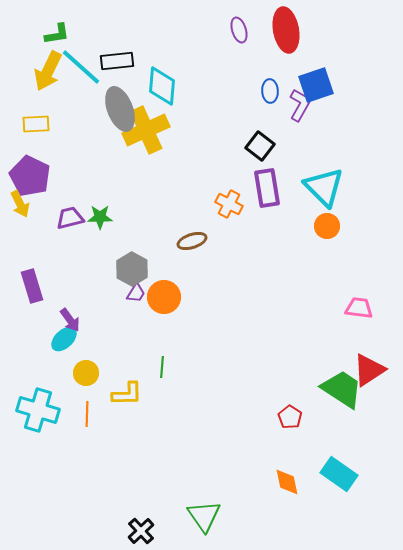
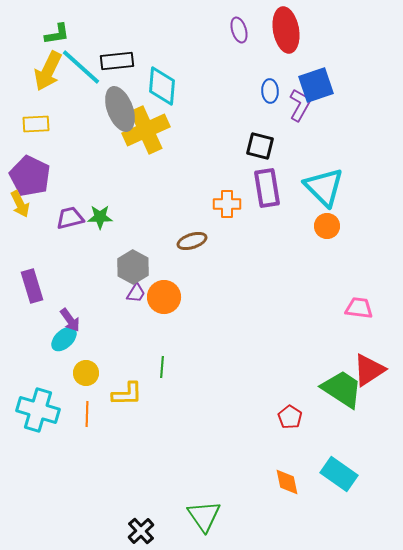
black square at (260, 146): rotated 24 degrees counterclockwise
orange cross at (229, 204): moved 2 px left; rotated 28 degrees counterclockwise
gray hexagon at (132, 269): moved 1 px right, 2 px up
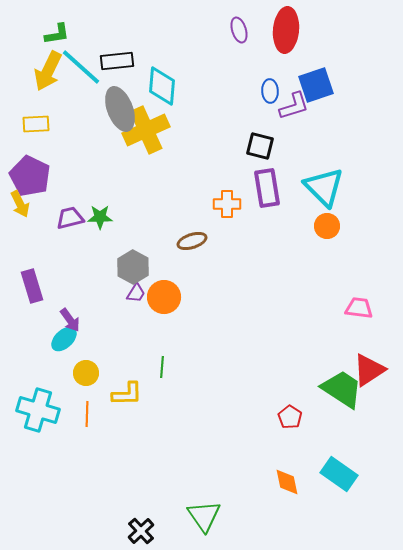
red ellipse at (286, 30): rotated 15 degrees clockwise
purple L-shape at (300, 105): moved 6 px left, 1 px down; rotated 44 degrees clockwise
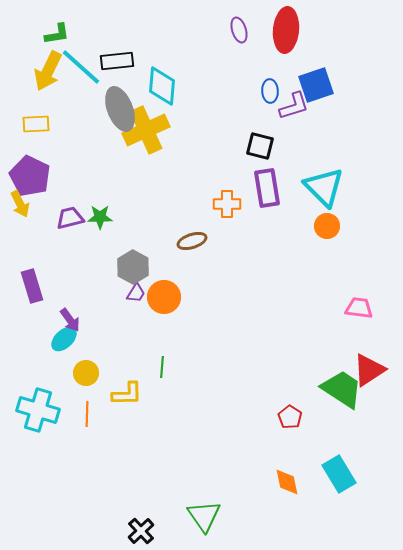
cyan rectangle at (339, 474): rotated 24 degrees clockwise
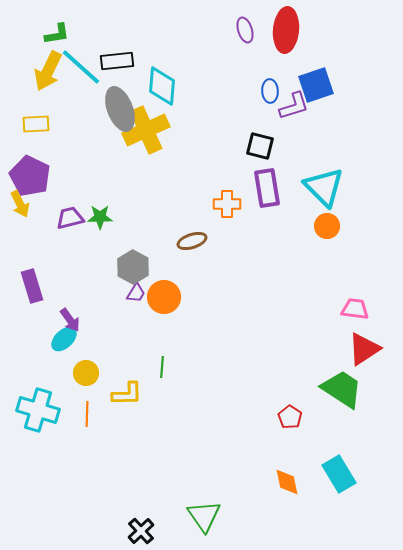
purple ellipse at (239, 30): moved 6 px right
pink trapezoid at (359, 308): moved 4 px left, 1 px down
red triangle at (369, 370): moved 5 px left, 21 px up
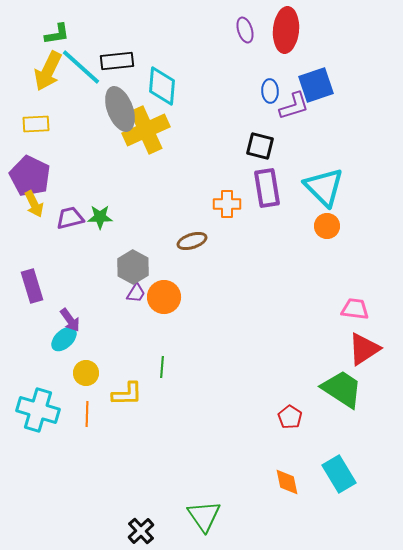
yellow arrow at (20, 204): moved 14 px right
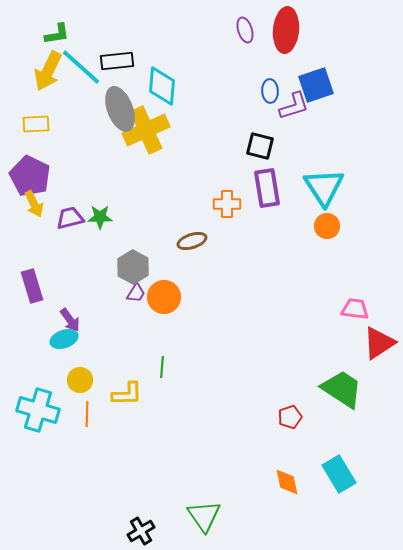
cyan triangle at (324, 187): rotated 12 degrees clockwise
cyan ellipse at (64, 339): rotated 24 degrees clockwise
red triangle at (364, 349): moved 15 px right, 6 px up
yellow circle at (86, 373): moved 6 px left, 7 px down
red pentagon at (290, 417): rotated 20 degrees clockwise
black cross at (141, 531): rotated 12 degrees clockwise
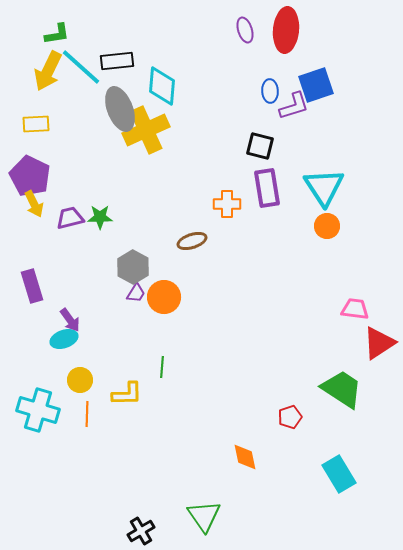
orange diamond at (287, 482): moved 42 px left, 25 px up
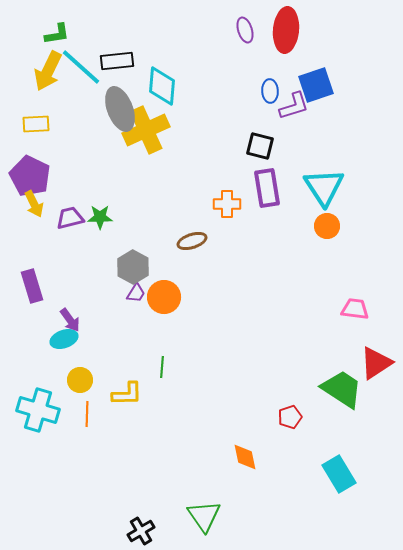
red triangle at (379, 343): moved 3 px left, 20 px down
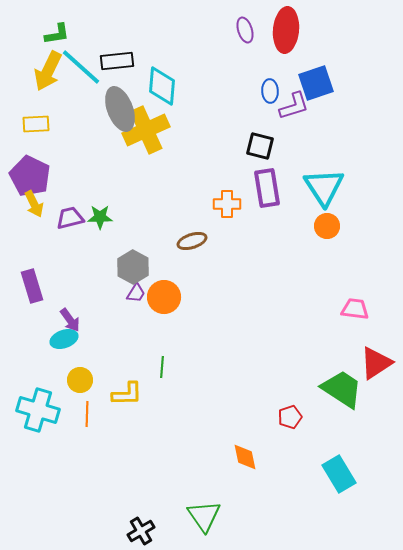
blue square at (316, 85): moved 2 px up
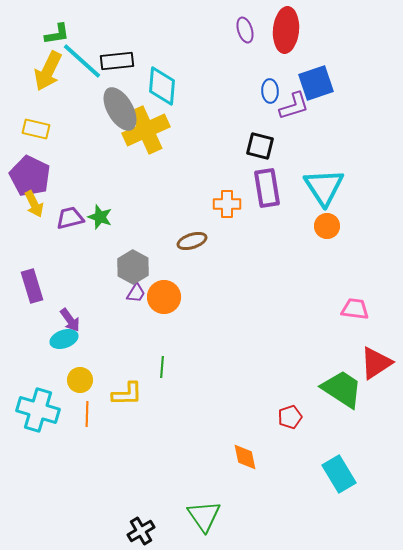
cyan line at (81, 67): moved 1 px right, 6 px up
gray ellipse at (120, 109): rotated 9 degrees counterclockwise
yellow rectangle at (36, 124): moved 5 px down; rotated 16 degrees clockwise
green star at (100, 217): rotated 20 degrees clockwise
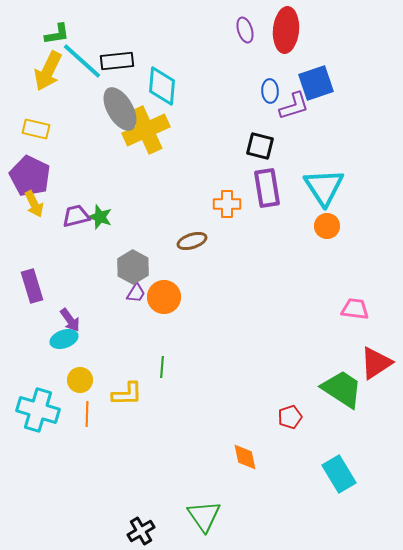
purple trapezoid at (70, 218): moved 6 px right, 2 px up
